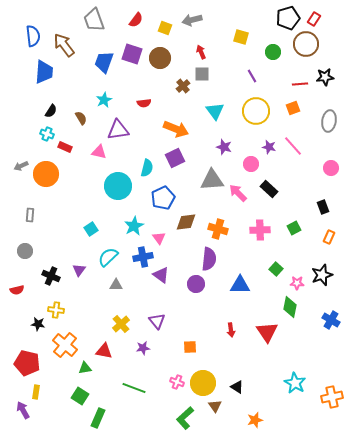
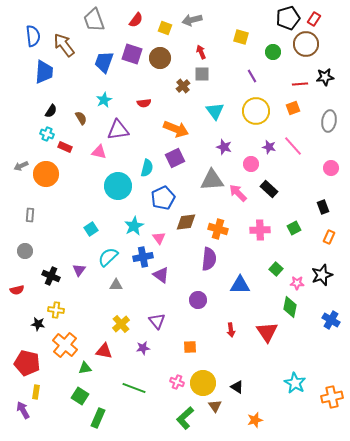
purple circle at (196, 284): moved 2 px right, 16 px down
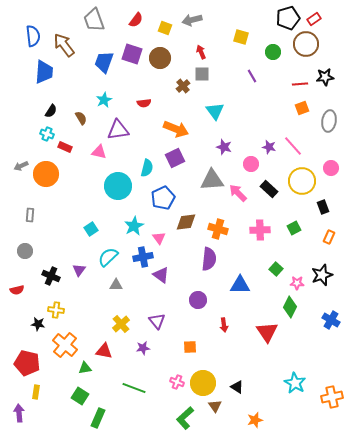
red rectangle at (314, 19): rotated 24 degrees clockwise
orange square at (293, 108): moved 9 px right
yellow circle at (256, 111): moved 46 px right, 70 px down
green diamond at (290, 307): rotated 15 degrees clockwise
red arrow at (231, 330): moved 7 px left, 5 px up
purple arrow at (23, 410): moved 4 px left, 3 px down; rotated 24 degrees clockwise
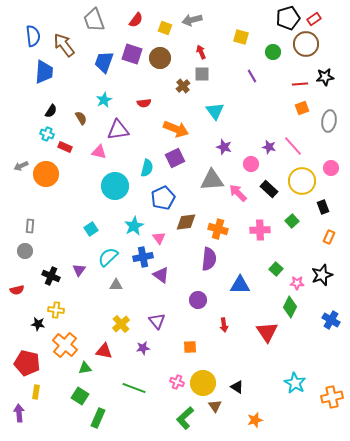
cyan circle at (118, 186): moved 3 px left
gray rectangle at (30, 215): moved 11 px down
green square at (294, 228): moved 2 px left, 7 px up; rotated 16 degrees counterclockwise
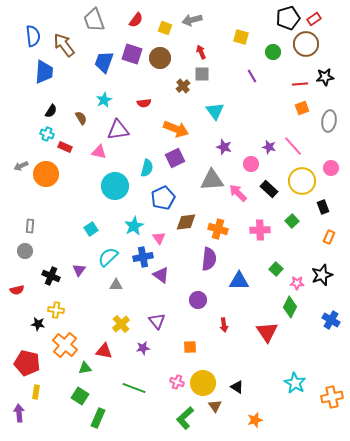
blue triangle at (240, 285): moved 1 px left, 4 px up
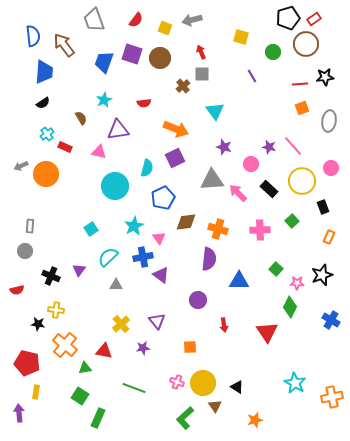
black semicircle at (51, 111): moved 8 px left, 8 px up; rotated 24 degrees clockwise
cyan cross at (47, 134): rotated 32 degrees clockwise
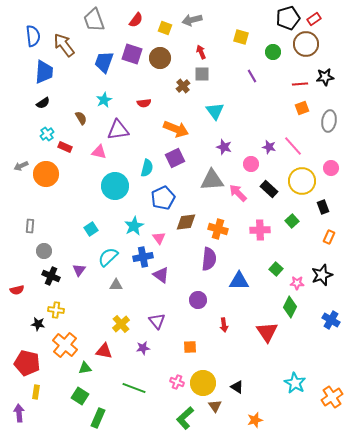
gray circle at (25, 251): moved 19 px right
orange cross at (332, 397): rotated 20 degrees counterclockwise
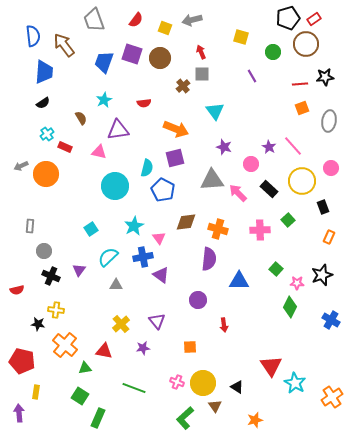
purple star at (269, 147): rotated 16 degrees clockwise
purple square at (175, 158): rotated 12 degrees clockwise
blue pentagon at (163, 198): moved 8 px up; rotated 20 degrees counterclockwise
green square at (292, 221): moved 4 px left, 1 px up
red triangle at (267, 332): moved 4 px right, 34 px down
red pentagon at (27, 363): moved 5 px left, 2 px up
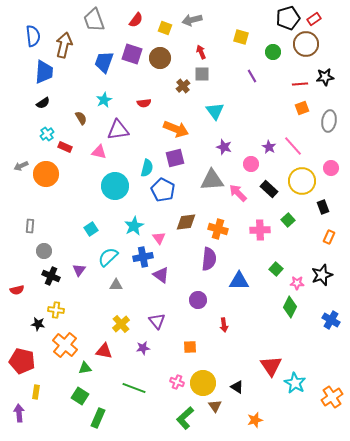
brown arrow at (64, 45): rotated 50 degrees clockwise
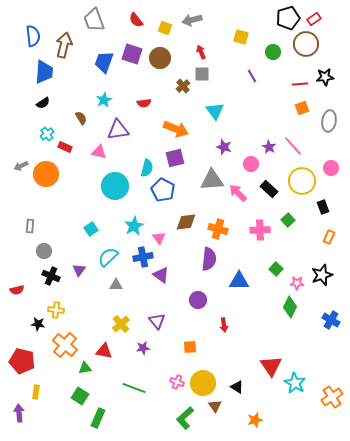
red semicircle at (136, 20): rotated 105 degrees clockwise
